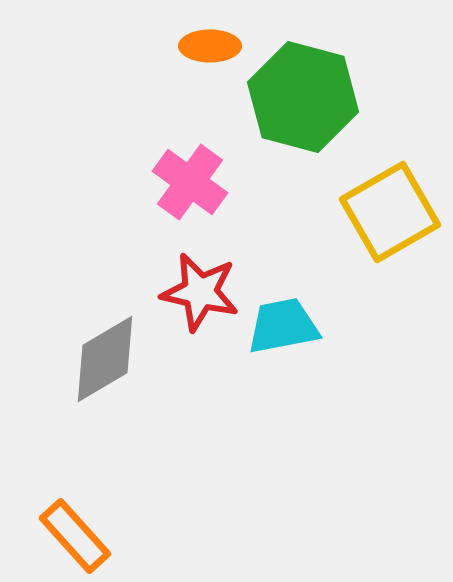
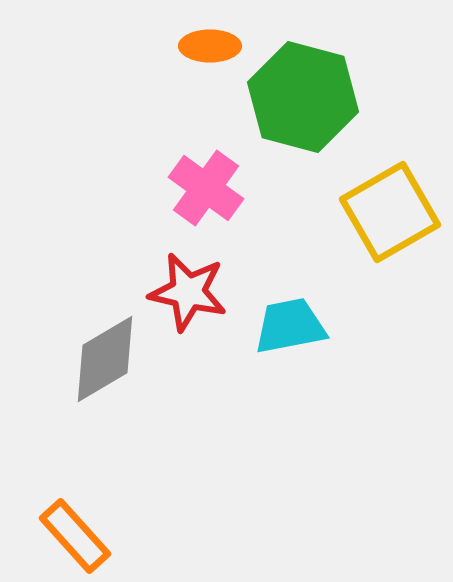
pink cross: moved 16 px right, 6 px down
red star: moved 12 px left
cyan trapezoid: moved 7 px right
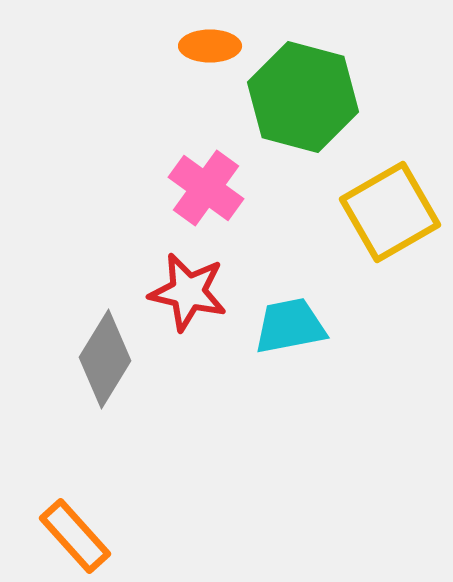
gray diamond: rotated 28 degrees counterclockwise
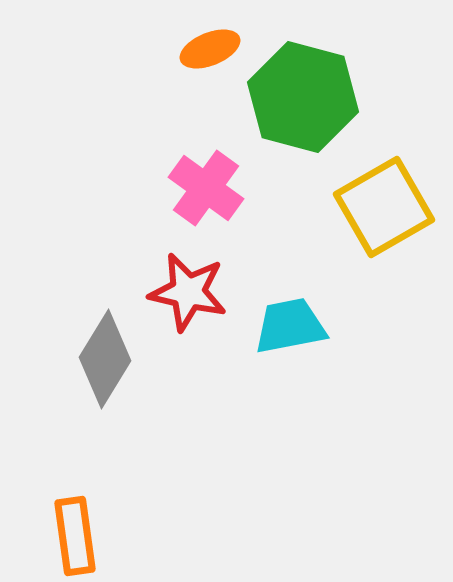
orange ellipse: moved 3 px down; rotated 22 degrees counterclockwise
yellow square: moved 6 px left, 5 px up
orange rectangle: rotated 34 degrees clockwise
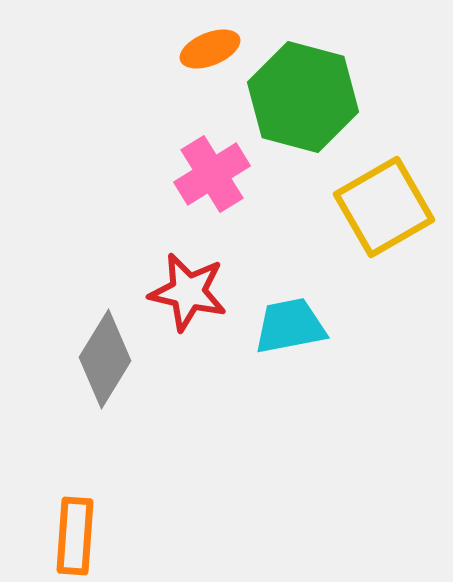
pink cross: moved 6 px right, 14 px up; rotated 22 degrees clockwise
orange rectangle: rotated 12 degrees clockwise
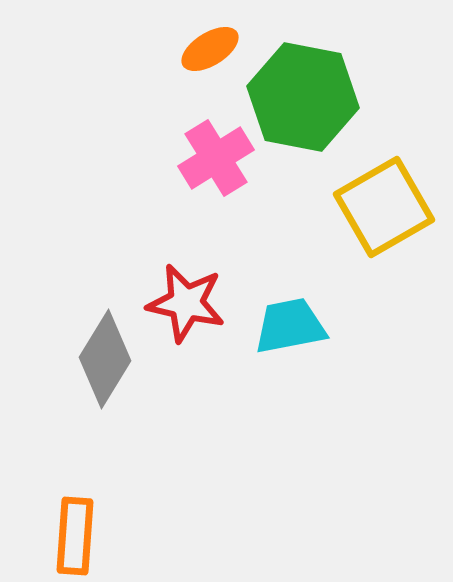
orange ellipse: rotated 10 degrees counterclockwise
green hexagon: rotated 4 degrees counterclockwise
pink cross: moved 4 px right, 16 px up
red star: moved 2 px left, 11 px down
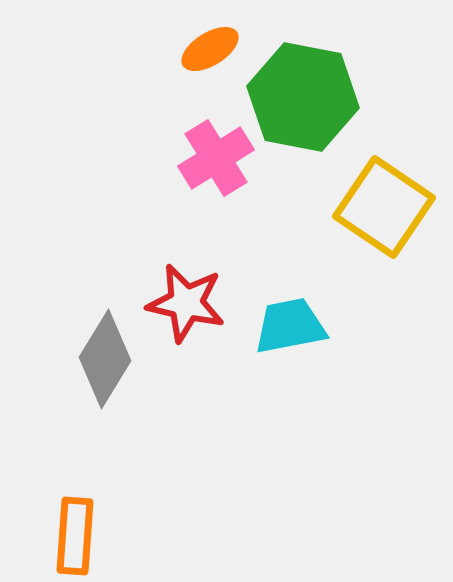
yellow square: rotated 26 degrees counterclockwise
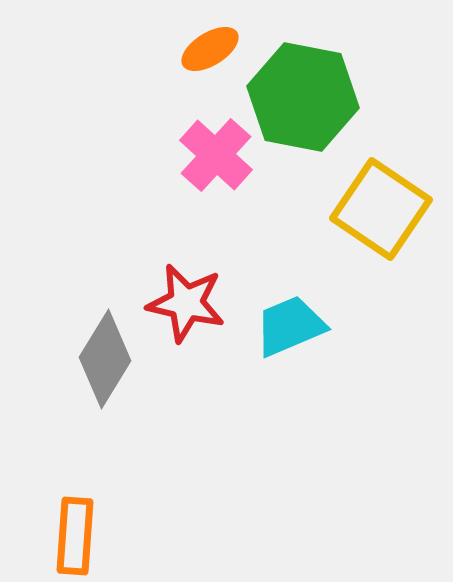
pink cross: moved 3 px up; rotated 16 degrees counterclockwise
yellow square: moved 3 px left, 2 px down
cyan trapezoid: rotated 12 degrees counterclockwise
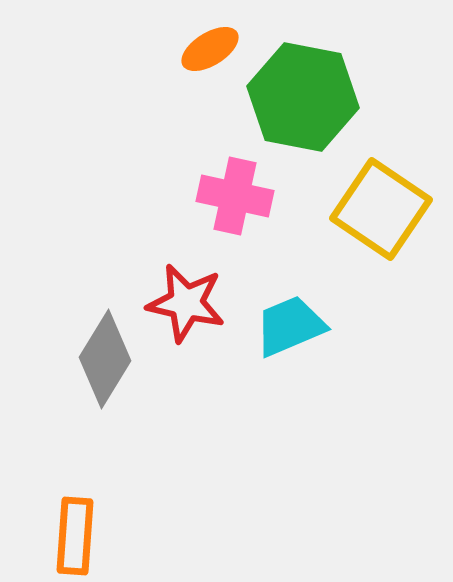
pink cross: moved 19 px right, 41 px down; rotated 30 degrees counterclockwise
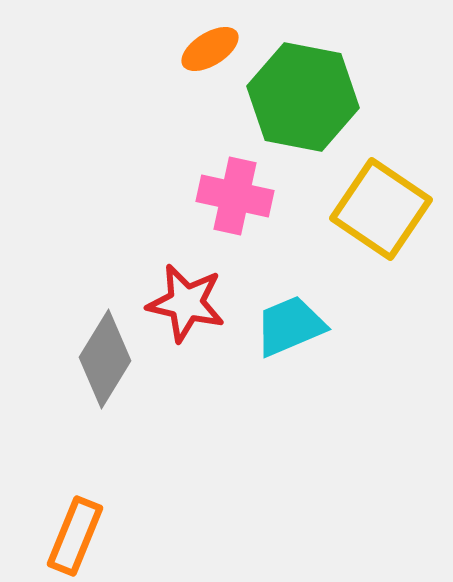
orange rectangle: rotated 18 degrees clockwise
